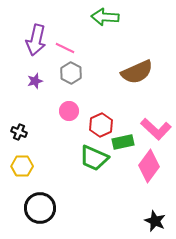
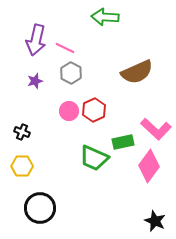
red hexagon: moved 7 px left, 15 px up
black cross: moved 3 px right
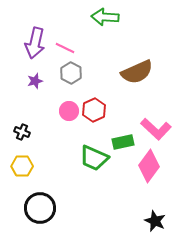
purple arrow: moved 1 px left, 3 px down
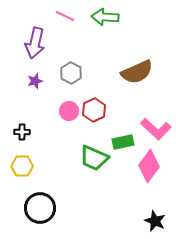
pink line: moved 32 px up
black cross: rotated 21 degrees counterclockwise
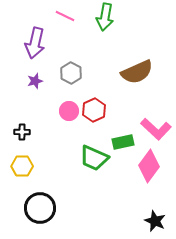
green arrow: rotated 84 degrees counterclockwise
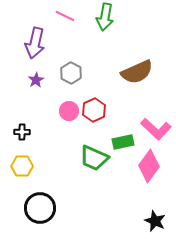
purple star: moved 1 px right, 1 px up; rotated 14 degrees counterclockwise
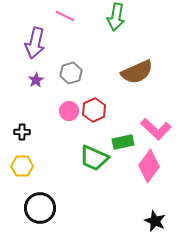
green arrow: moved 11 px right
gray hexagon: rotated 15 degrees clockwise
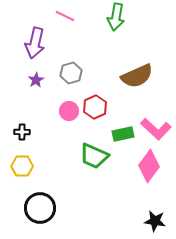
brown semicircle: moved 4 px down
red hexagon: moved 1 px right, 3 px up
green rectangle: moved 8 px up
green trapezoid: moved 2 px up
black star: rotated 15 degrees counterclockwise
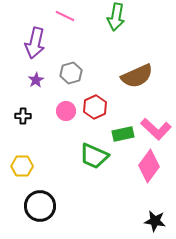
pink circle: moved 3 px left
black cross: moved 1 px right, 16 px up
black circle: moved 2 px up
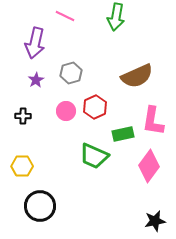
pink L-shape: moved 3 px left, 8 px up; rotated 56 degrees clockwise
black star: rotated 20 degrees counterclockwise
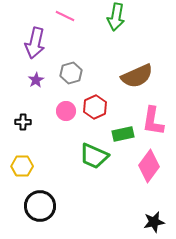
black cross: moved 6 px down
black star: moved 1 px left, 1 px down
